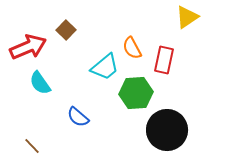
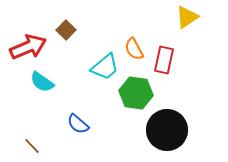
orange semicircle: moved 2 px right, 1 px down
cyan semicircle: moved 2 px right, 1 px up; rotated 20 degrees counterclockwise
green hexagon: rotated 12 degrees clockwise
blue semicircle: moved 7 px down
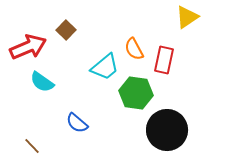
blue semicircle: moved 1 px left, 1 px up
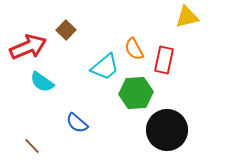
yellow triangle: rotated 20 degrees clockwise
green hexagon: rotated 12 degrees counterclockwise
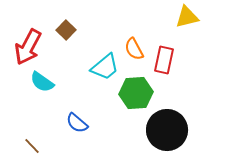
red arrow: rotated 141 degrees clockwise
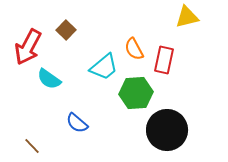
cyan trapezoid: moved 1 px left
cyan semicircle: moved 7 px right, 3 px up
